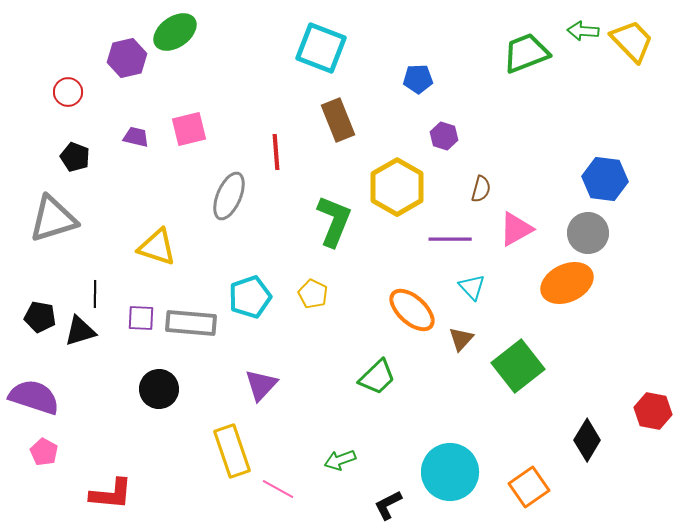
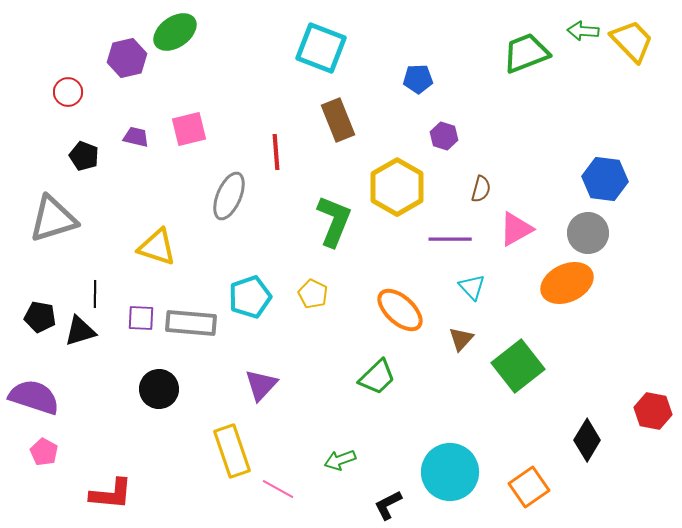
black pentagon at (75, 157): moved 9 px right, 1 px up
orange ellipse at (412, 310): moved 12 px left
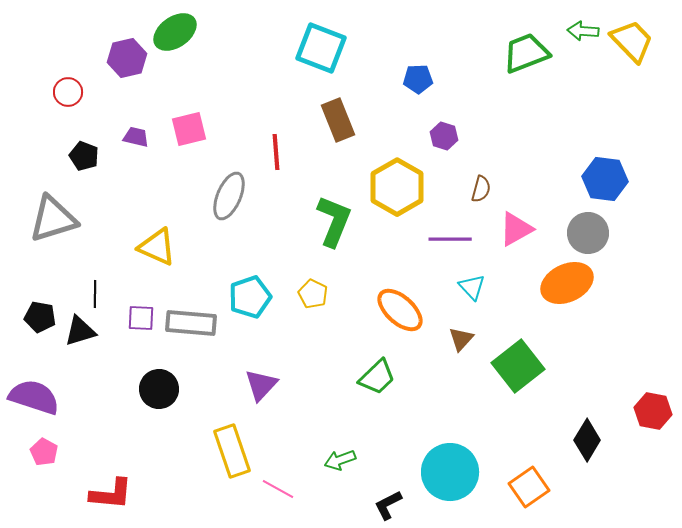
yellow triangle at (157, 247): rotated 6 degrees clockwise
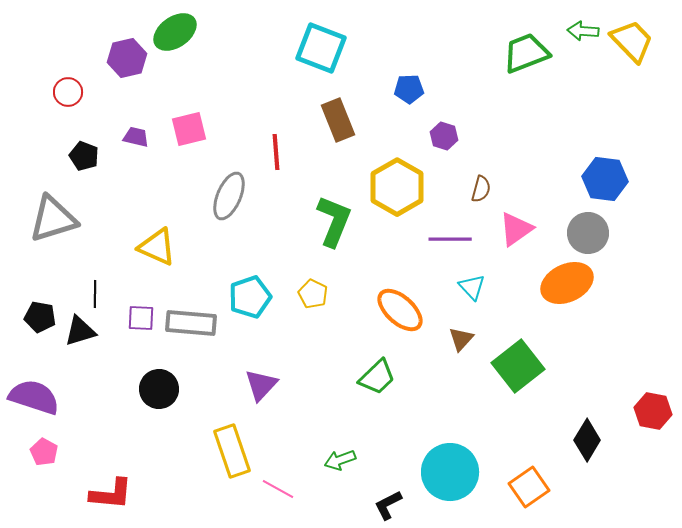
blue pentagon at (418, 79): moved 9 px left, 10 px down
pink triangle at (516, 229): rotated 6 degrees counterclockwise
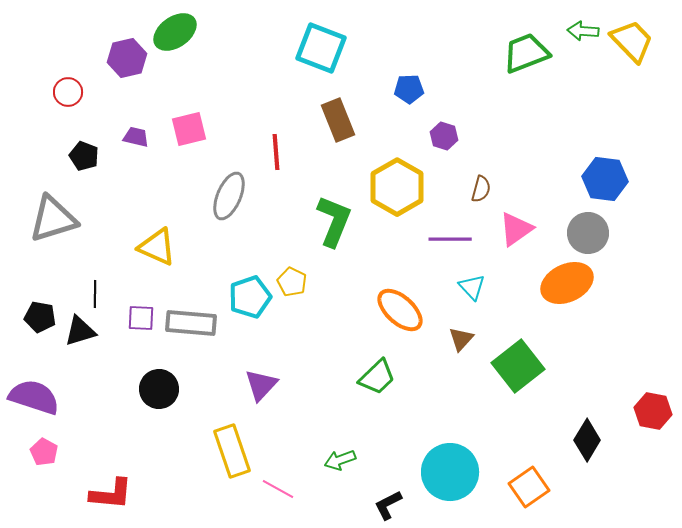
yellow pentagon at (313, 294): moved 21 px left, 12 px up
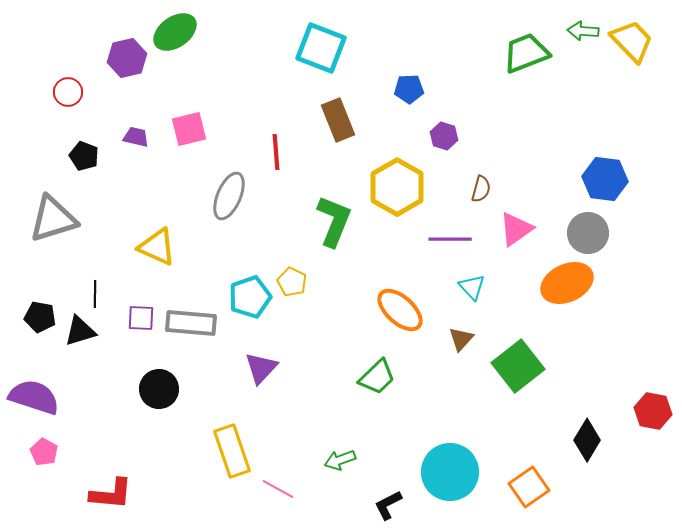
purple triangle at (261, 385): moved 17 px up
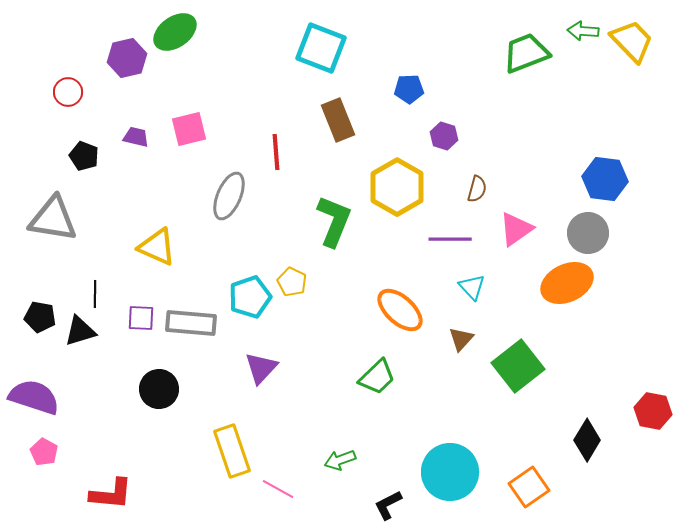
brown semicircle at (481, 189): moved 4 px left
gray triangle at (53, 219): rotated 26 degrees clockwise
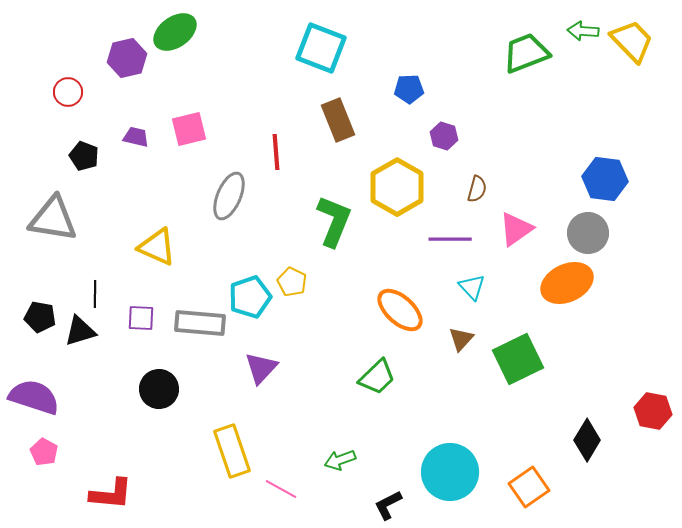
gray rectangle at (191, 323): moved 9 px right
green square at (518, 366): moved 7 px up; rotated 12 degrees clockwise
pink line at (278, 489): moved 3 px right
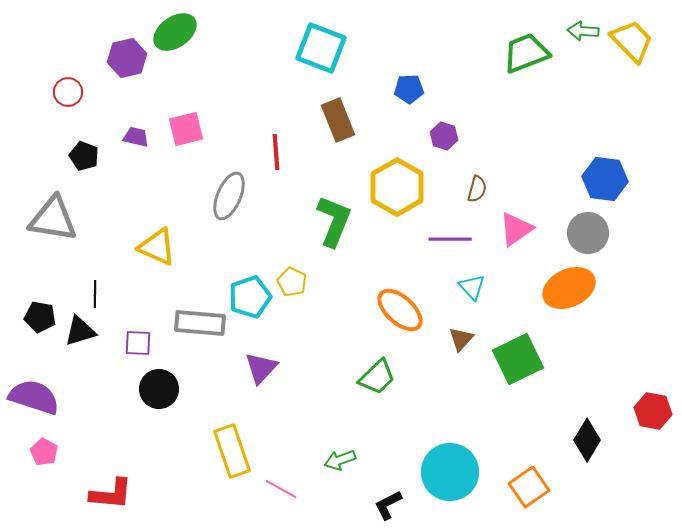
pink square at (189, 129): moved 3 px left
orange ellipse at (567, 283): moved 2 px right, 5 px down
purple square at (141, 318): moved 3 px left, 25 px down
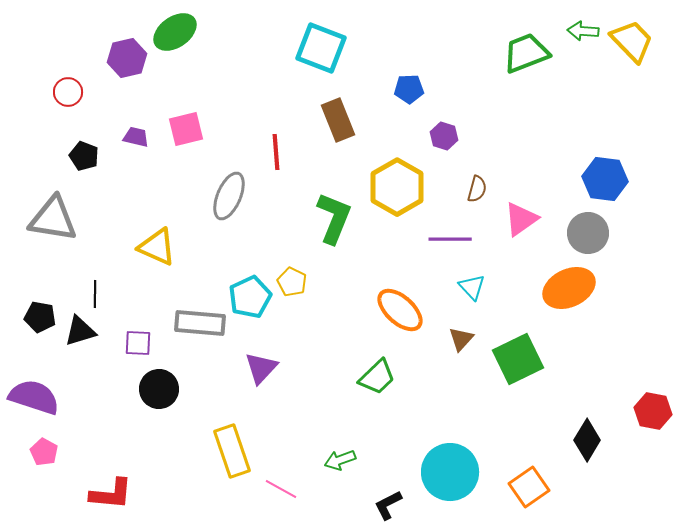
green L-shape at (334, 221): moved 3 px up
pink triangle at (516, 229): moved 5 px right, 10 px up
cyan pentagon at (250, 297): rotated 6 degrees counterclockwise
